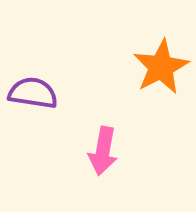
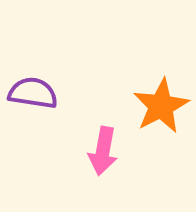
orange star: moved 39 px down
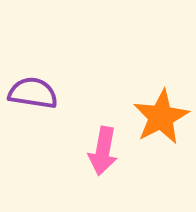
orange star: moved 11 px down
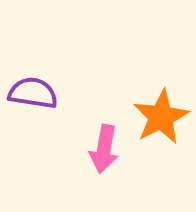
pink arrow: moved 1 px right, 2 px up
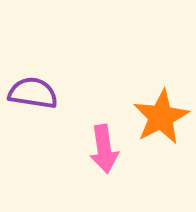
pink arrow: rotated 18 degrees counterclockwise
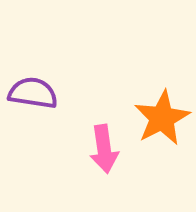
orange star: moved 1 px right, 1 px down
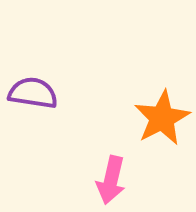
pink arrow: moved 7 px right, 31 px down; rotated 21 degrees clockwise
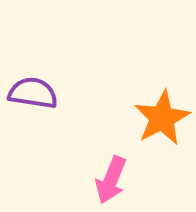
pink arrow: rotated 9 degrees clockwise
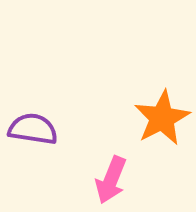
purple semicircle: moved 36 px down
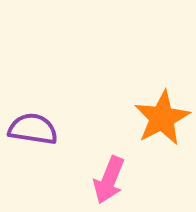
pink arrow: moved 2 px left
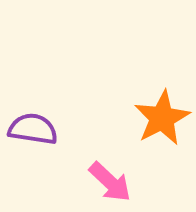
pink arrow: moved 1 px right, 2 px down; rotated 69 degrees counterclockwise
